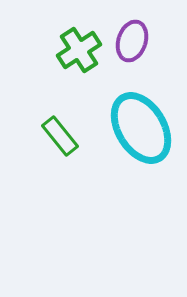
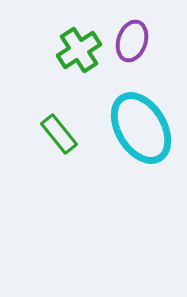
green rectangle: moved 1 px left, 2 px up
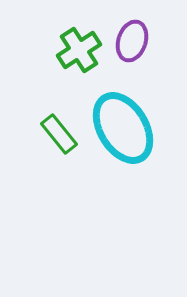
cyan ellipse: moved 18 px left
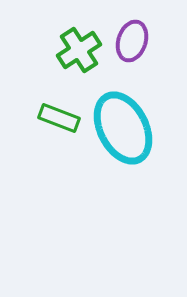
cyan ellipse: rotated 4 degrees clockwise
green rectangle: moved 16 px up; rotated 30 degrees counterclockwise
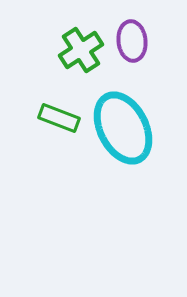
purple ellipse: rotated 24 degrees counterclockwise
green cross: moved 2 px right
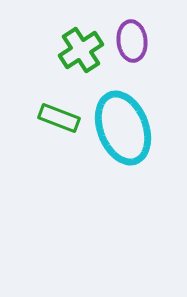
cyan ellipse: rotated 6 degrees clockwise
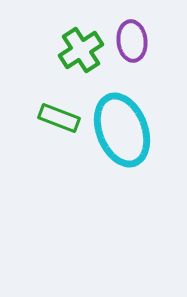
cyan ellipse: moved 1 px left, 2 px down
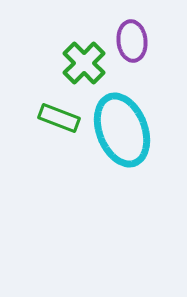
green cross: moved 3 px right, 13 px down; rotated 12 degrees counterclockwise
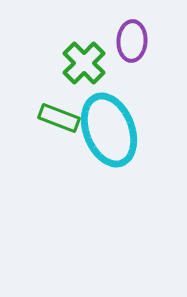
purple ellipse: rotated 9 degrees clockwise
cyan ellipse: moved 13 px left
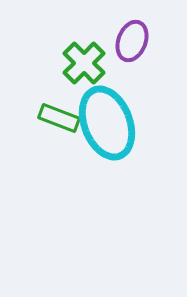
purple ellipse: rotated 18 degrees clockwise
cyan ellipse: moved 2 px left, 7 px up
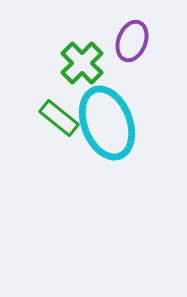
green cross: moved 2 px left
green rectangle: rotated 18 degrees clockwise
